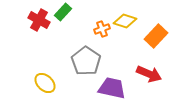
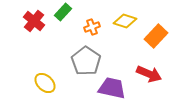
red cross: moved 5 px left, 1 px down; rotated 10 degrees clockwise
orange cross: moved 10 px left, 2 px up
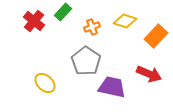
purple trapezoid: moved 1 px up
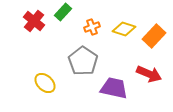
yellow diamond: moved 1 px left, 8 px down
orange rectangle: moved 2 px left
gray pentagon: moved 3 px left
purple trapezoid: moved 2 px right, 1 px down
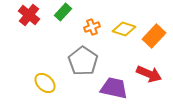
red cross: moved 5 px left, 6 px up
